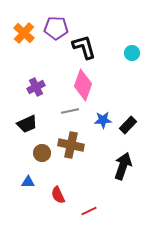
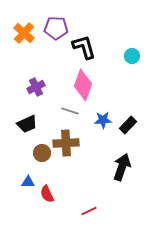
cyan circle: moved 3 px down
gray line: rotated 30 degrees clockwise
brown cross: moved 5 px left, 2 px up; rotated 15 degrees counterclockwise
black arrow: moved 1 px left, 1 px down
red semicircle: moved 11 px left, 1 px up
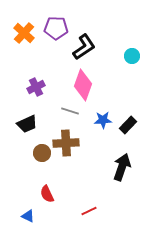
black L-shape: rotated 72 degrees clockwise
blue triangle: moved 34 px down; rotated 24 degrees clockwise
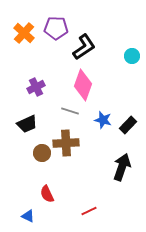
blue star: rotated 18 degrees clockwise
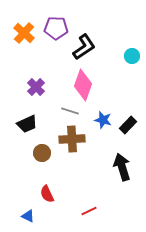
purple cross: rotated 18 degrees counterclockwise
brown cross: moved 6 px right, 4 px up
black arrow: rotated 36 degrees counterclockwise
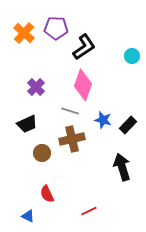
brown cross: rotated 10 degrees counterclockwise
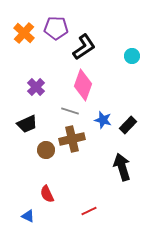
brown circle: moved 4 px right, 3 px up
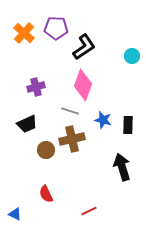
purple cross: rotated 30 degrees clockwise
black rectangle: rotated 42 degrees counterclockwise
red semicircle: moved 1 px left
blue triangle: moved 13 px left, 2 px up
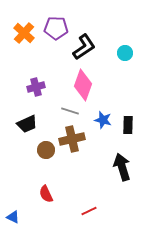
cyan circle: moved 7 px left, 3 px up
blue triangle: moved 2 px left, 3 px down
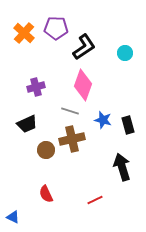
black rectangle: rotated 18 degrees counterclockwise
red line: moved 6 px right, 11 px up
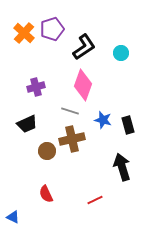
purple pentagon: moved 4 px left, 1 px down; rotated 20 degrees counterclockwise
cyan circle: moved 4 px left
brown circle: moved 1 px right, 1 px down
